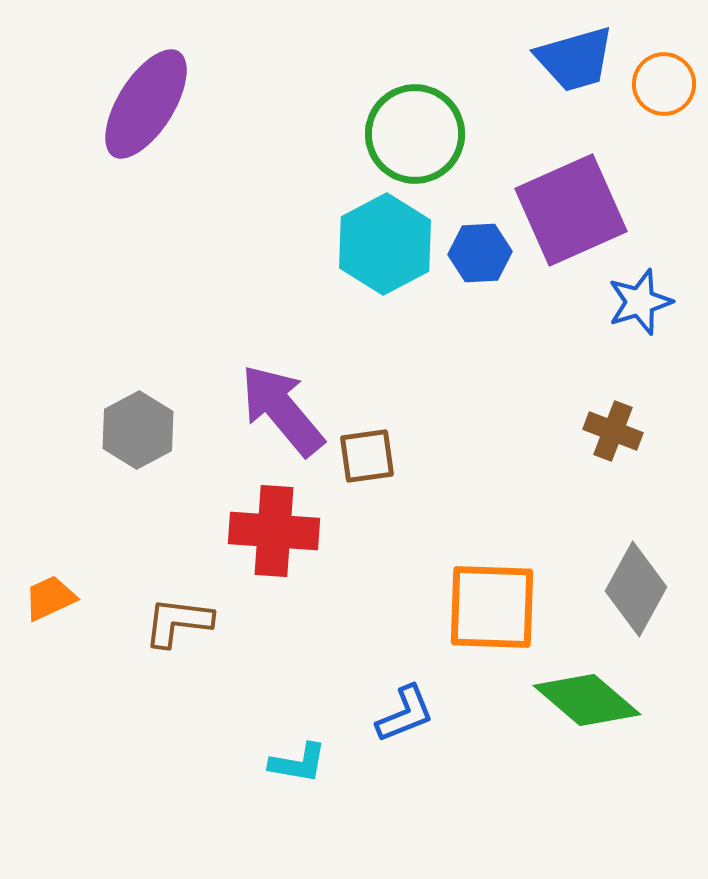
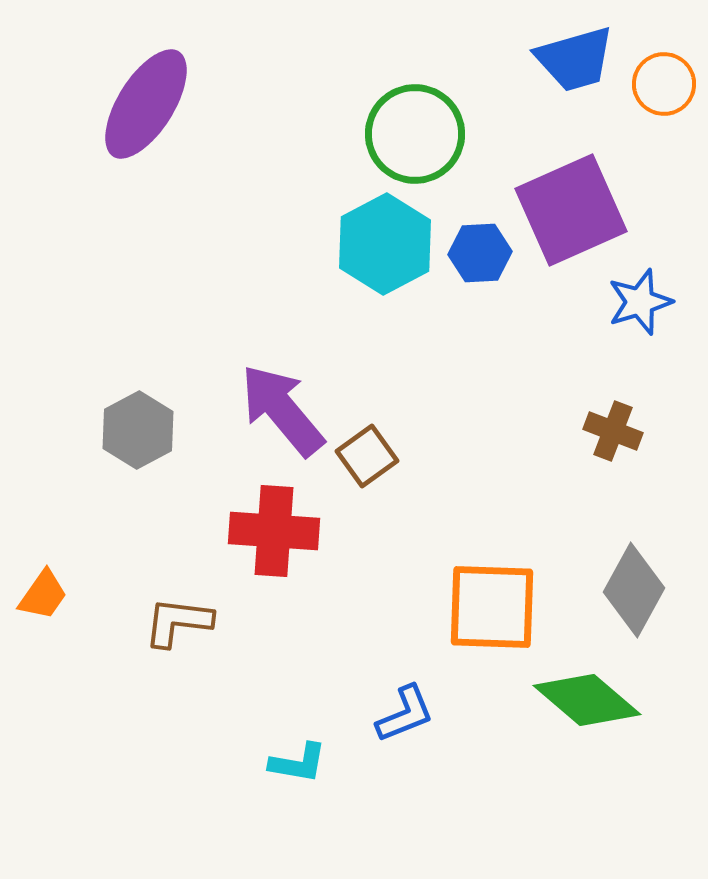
brown square: rotated 28 degrees counterclockwise
gray diamond: moved 2 px left, 1 px down
orange trapezoid: moved 7 px left, 3 px up; rotated 150 degrees clockwise
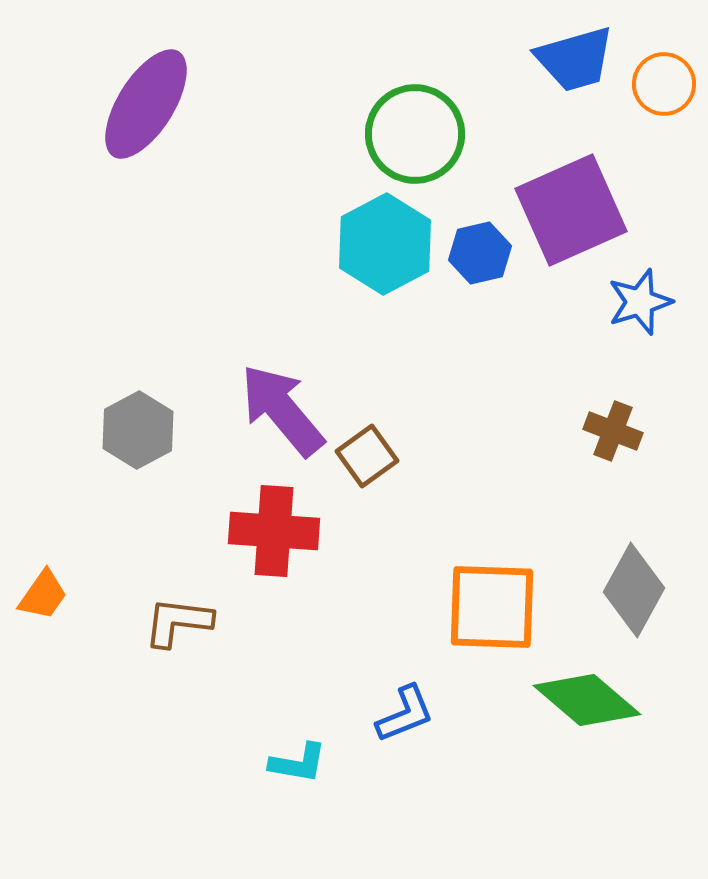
blue hexagon: rotated 10 degrees counterclockwise
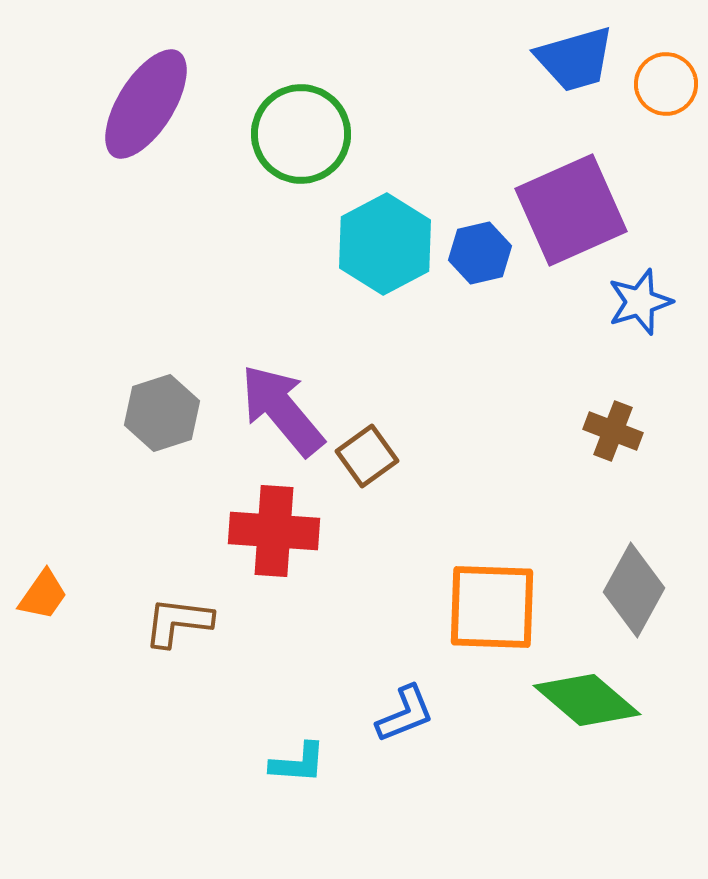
orange circle: moved 2 px right
green circle: moved 114 px left
gray hexagon: moved 24 px right, 17 px up; rotated 10 degrees clockwise
cyan L-shape: rotated 6 degrees counterclockwise
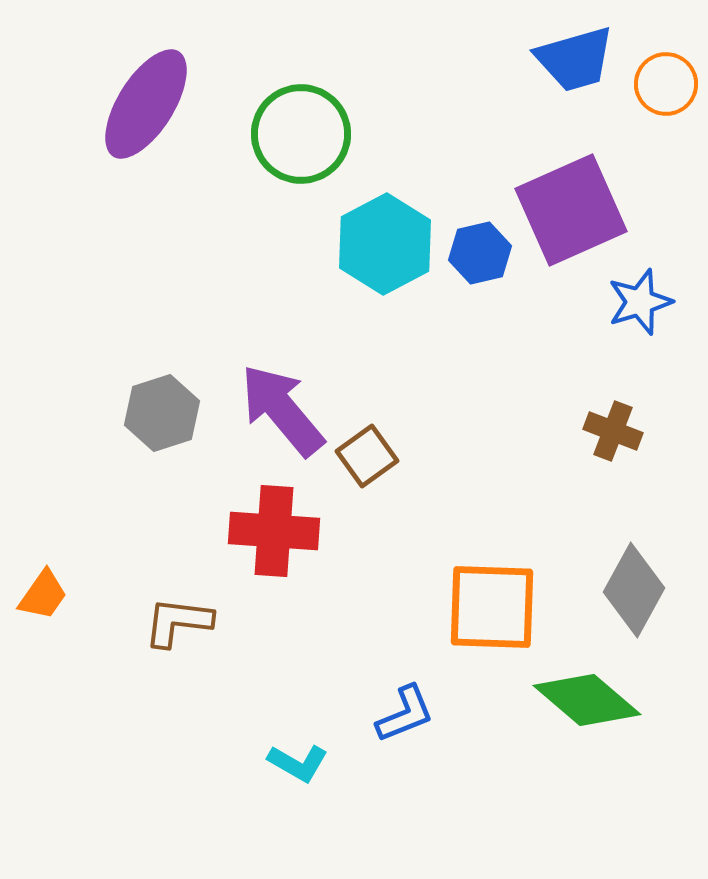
cyan L-shape: rotated 26 degrees clockwise
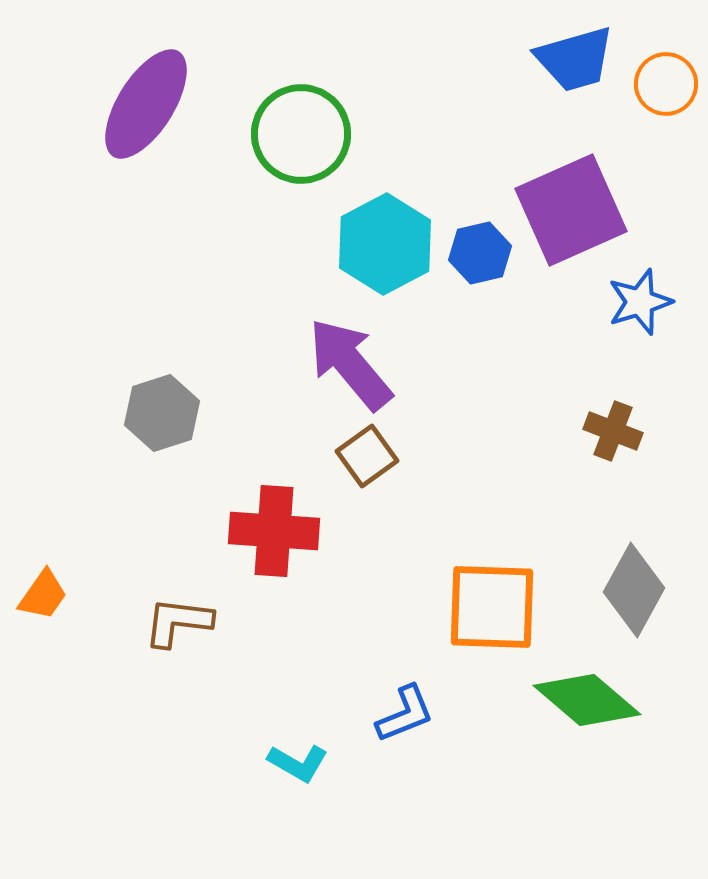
purple arrow: moved 68 px right, 46 px up
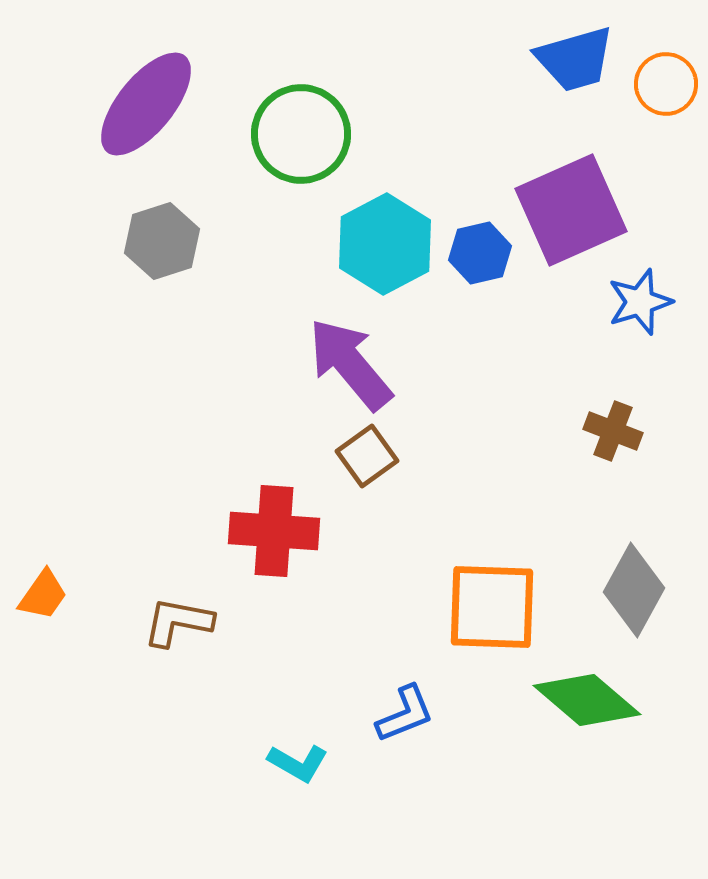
purple ellipse: rotated 7 degrees clockwise
gray hexagon: moved 172 px up
brown L-shape: rotated 4 degrees clockwise
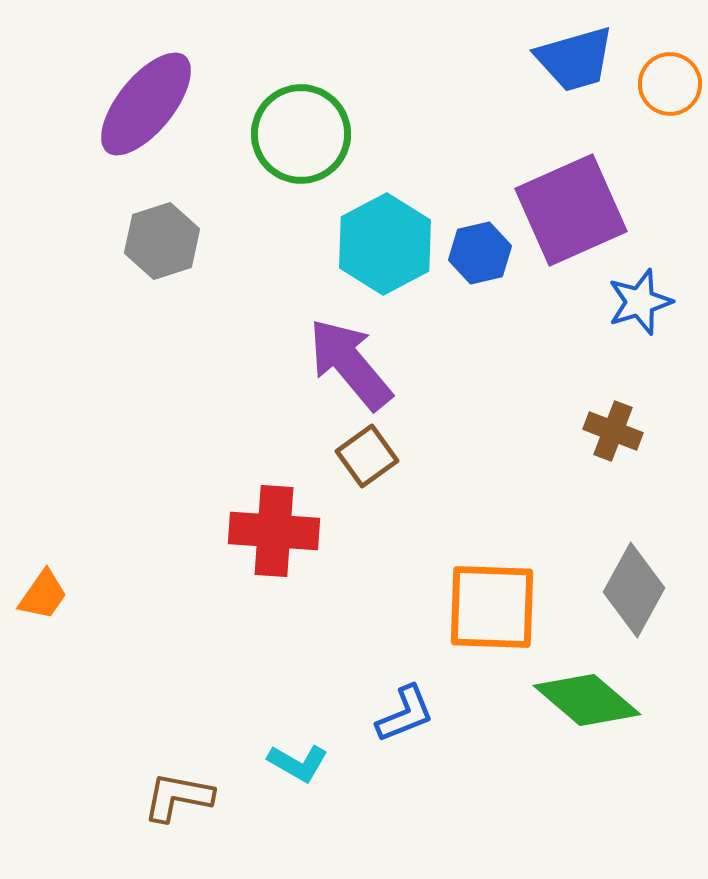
orange circle: moved 4 px right
brown L-shape: moved 175 px down
